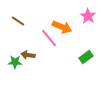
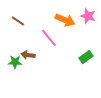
pink star: rotated 14 degrees counterclockwise
orange arrow: moved 3 px right, 7 px up
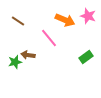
green star: rotated 16 degrees counterclockwise
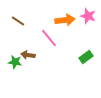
orange arrow: rotated 30 degrees counterclockwise
green star: rotated 24 degrees clockwise
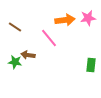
pink star: moved 2 px down; rotated 28 degrees counterclockwise
brown line: moved 3 px left, 6 px down
green rectangle: moved 5 px right, 8 px down; rotated 48 degrees counterclockwise
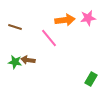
brown line: rotated 16 degrees counterclockwise
brown arrow: moved 5 px down
green rectangle: moved 14 px down; rotated 24 degrees clockwise
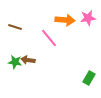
orange arrow: rotated 12 degrees clockwise
green rectangle: moved 2 px left, 1 px up
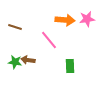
pink star: moved 1 px left, 1 px down
pink line: moved 2 px down
green rectangle: moved 19 px left, 12 px up; rotated 32 degrees counterclockwise
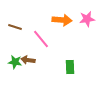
orange arrow: moved 3 px left
pink line: moved 8 px left, 1 px up
green rectangle: moved 1 px down
